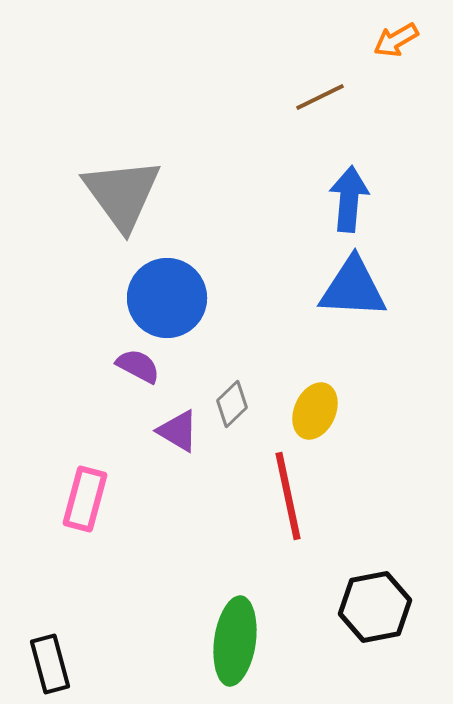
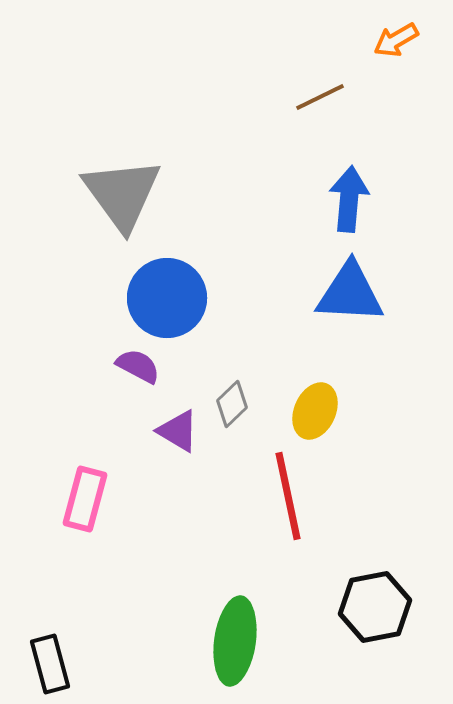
blue triangle: moved 3 px left, 5 px down
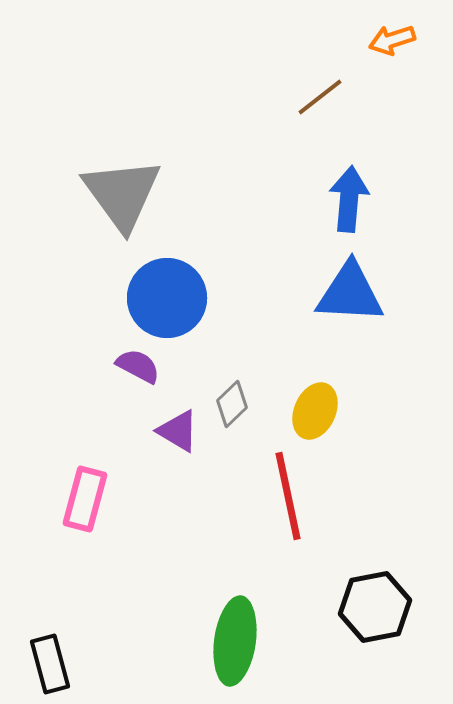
orange arrow: moved 4 px left; rotated 12 degrees clockwise
brown line: rotated 12 degrees counterclockwise
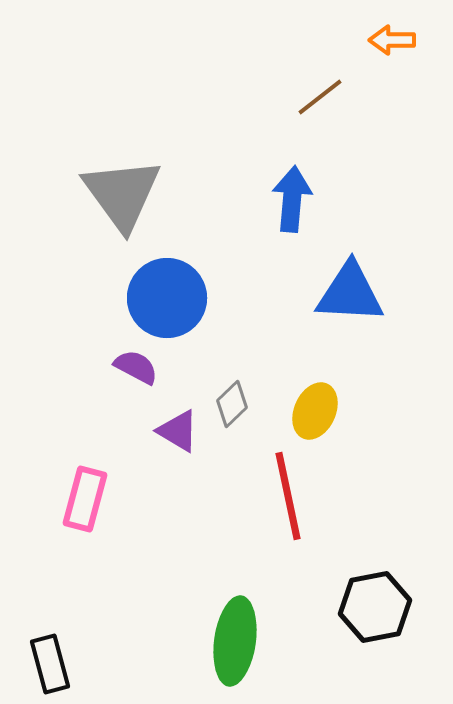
orange arrow: rotated 18 degrees clockwise
blue arrow: moved 57 px left
purple semicircle: moved 2 px left, 1 px down
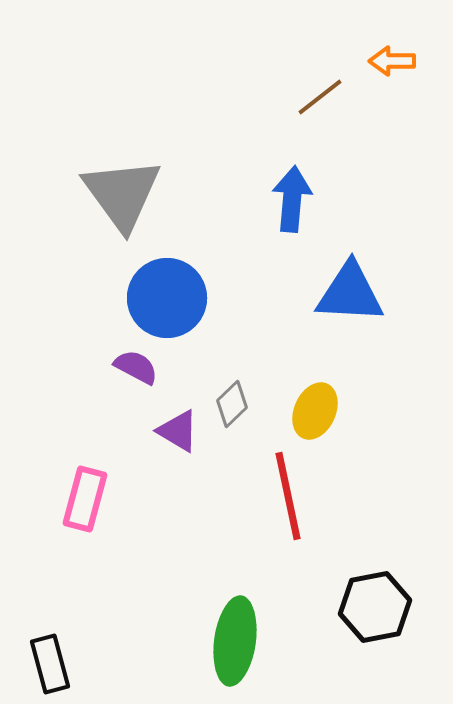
orange arrow: moved 21 px down
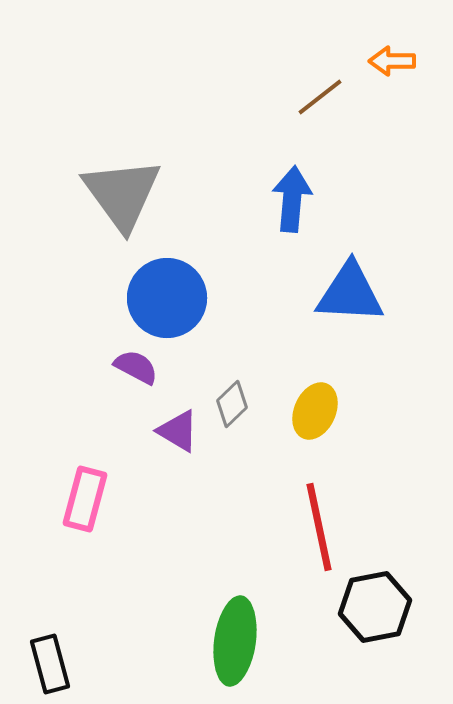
red line: moved 31 px right, 31 px down
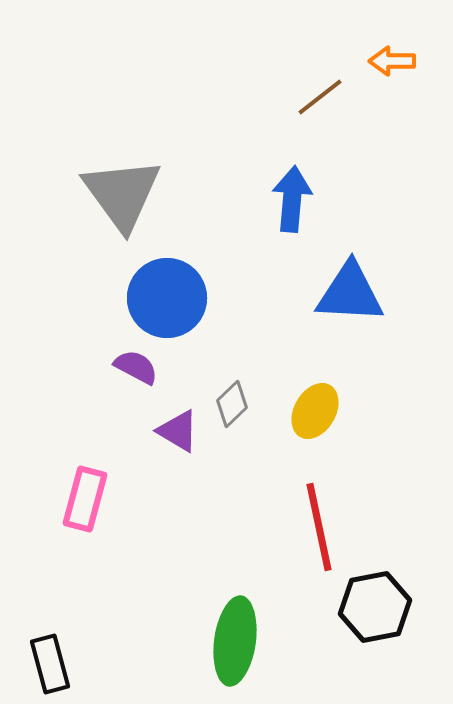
yellow ellipse: rotated 6 degrees clockwise
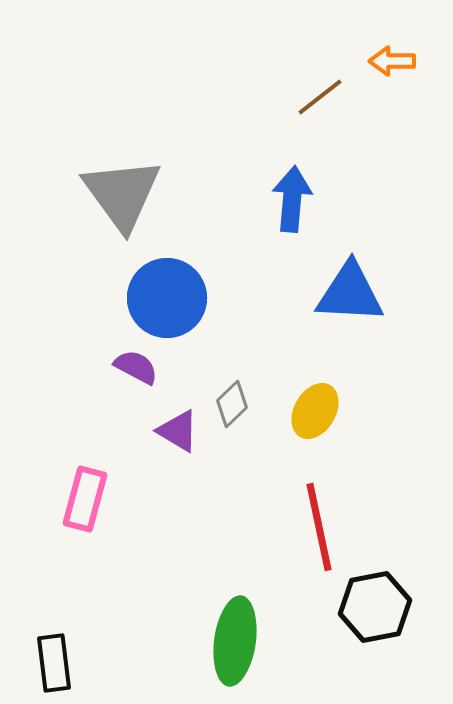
black rectangle: moved 4 px right, 1 px up; rotated 8 degrees clockwise
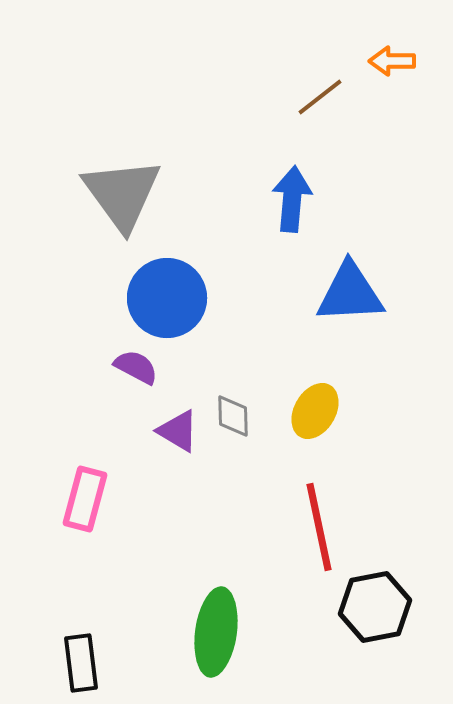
blue triangle: rotated 6 degrees counterclockwise
gray diamond: moved 1 px right, 12 px down; rotated 48 degrees counterclockwise
green ellipse: moved 19 px left, 9 px up
black rectangle: moved 27 px right
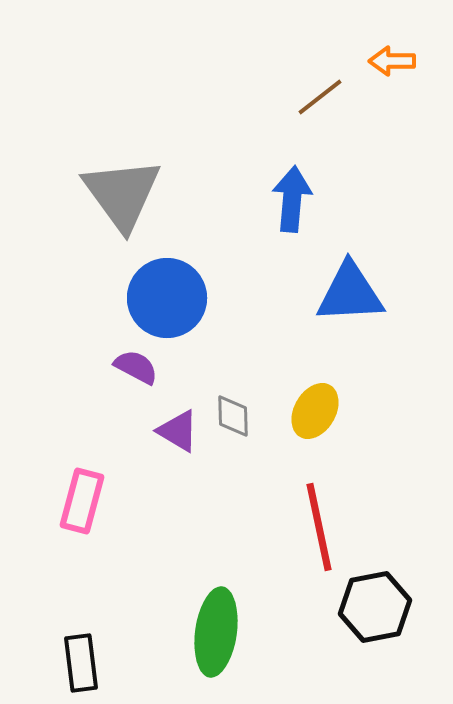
pink rectangle: moved 3 px left, 2 px down
